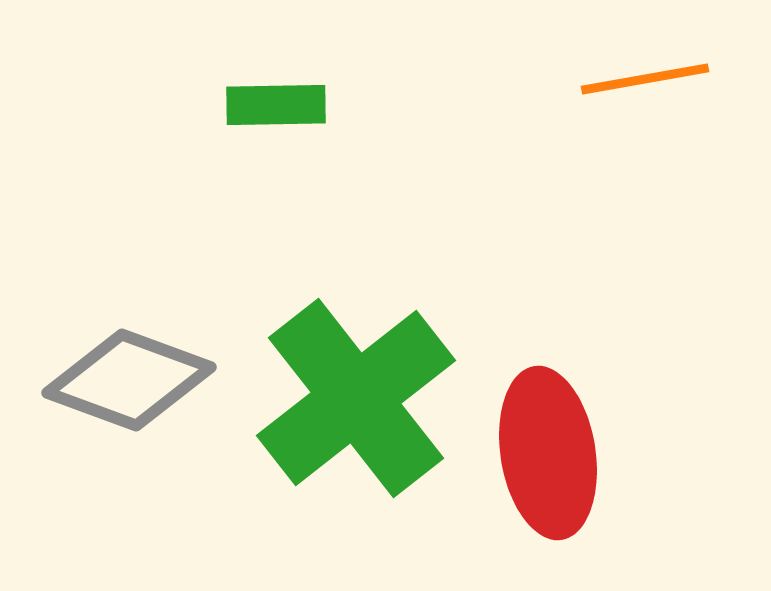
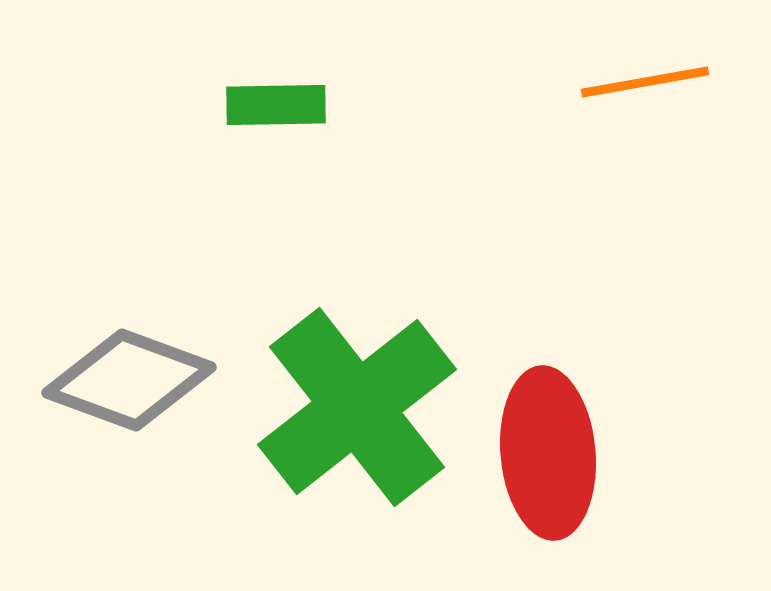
orange line: moved 3 px down
green cross: moved 1 px right, 9 px down
red ellipse: rotated 4 degrees clockwise
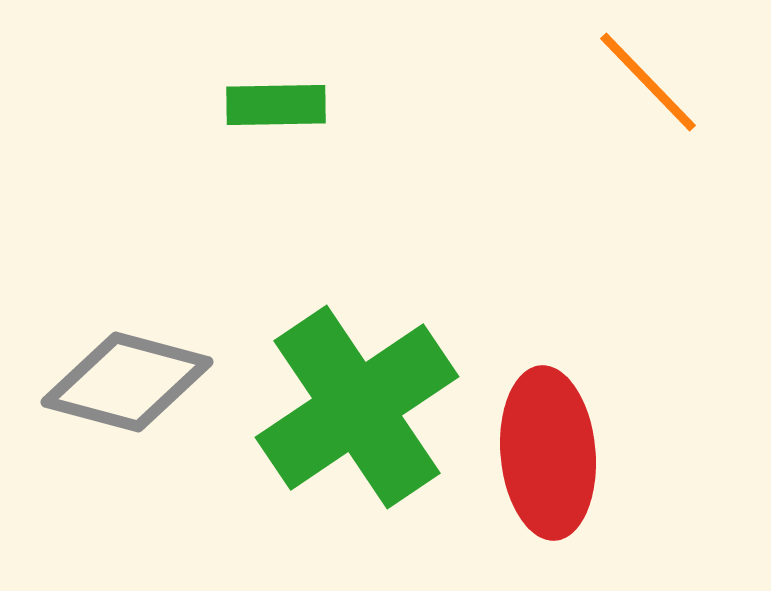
orange line: moved 3 px right; rotated 56 degrees clockwise
gray diamond: moved 2 px left, 2 px down; rotated 5 degrees counterclockwise
green cross: rotated 4 degrees clockwise
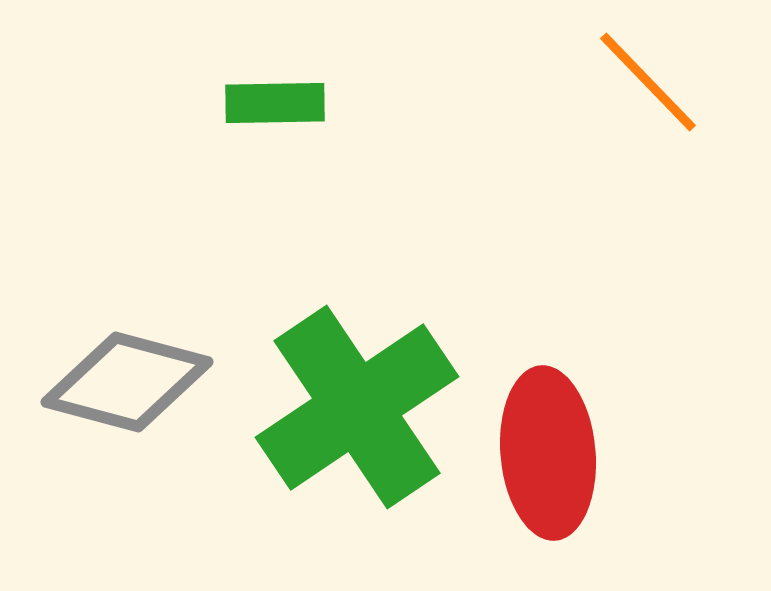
green rectangle: moved 1 px left, 2 px up
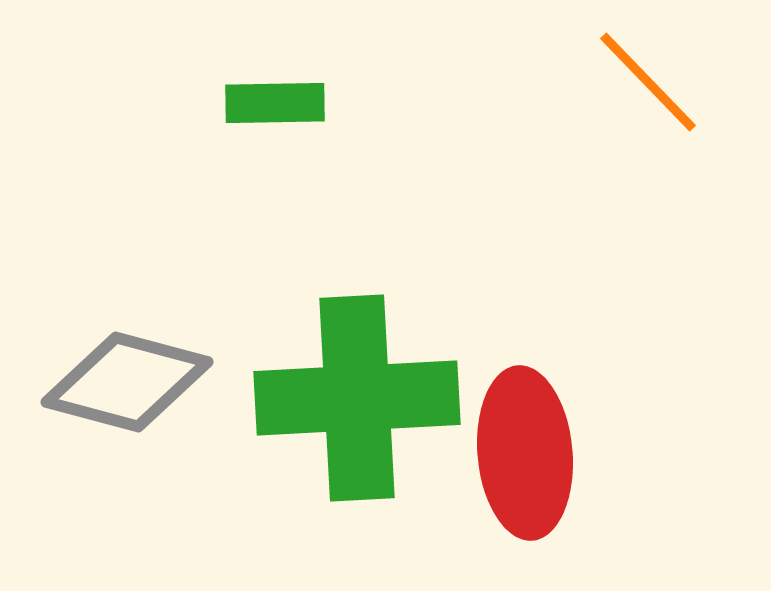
green cross: moved 9 px up; rotated 31 degrees clockwise
red ellipse: moved 23 px left
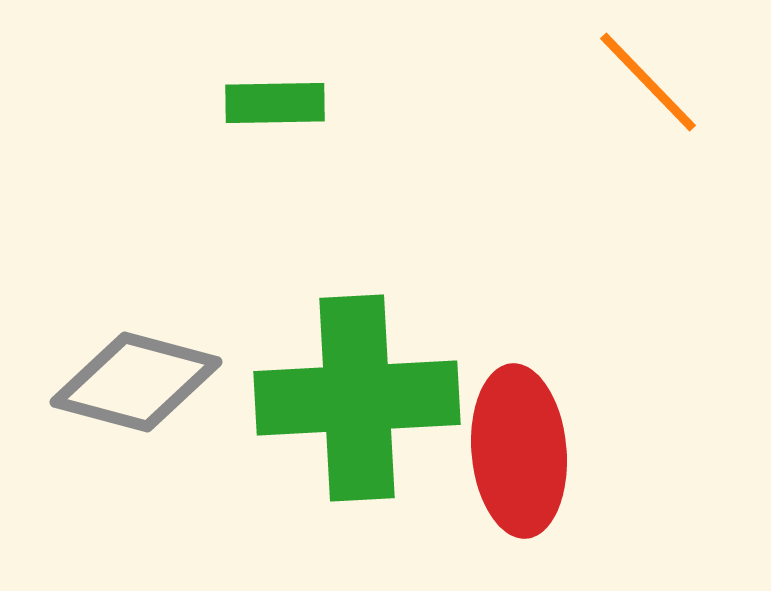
gray diamond: moved 9 px right
red ellipse: moved 6 px left, 2 px up
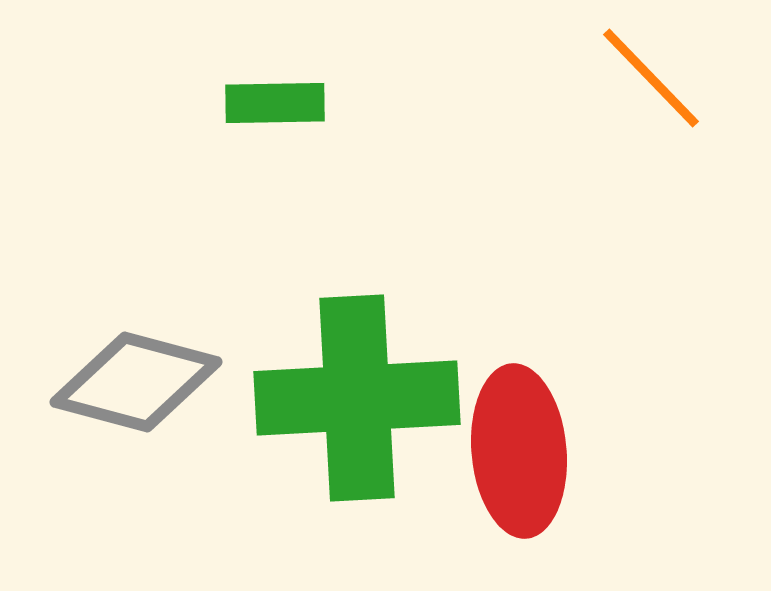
orange line: moved 3 px right, 4 px up
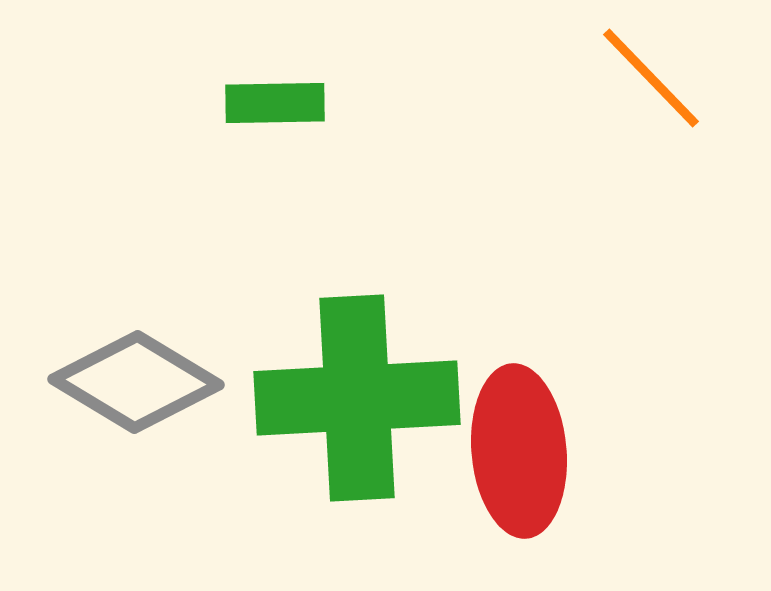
gray diamond: rotated 16 degrees clockwise
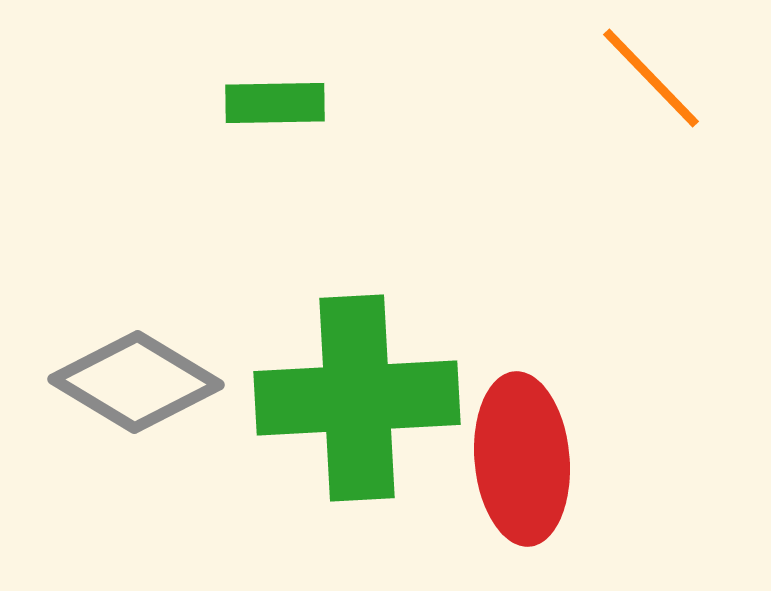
red ellipse: moved 3 px right, 8 px down
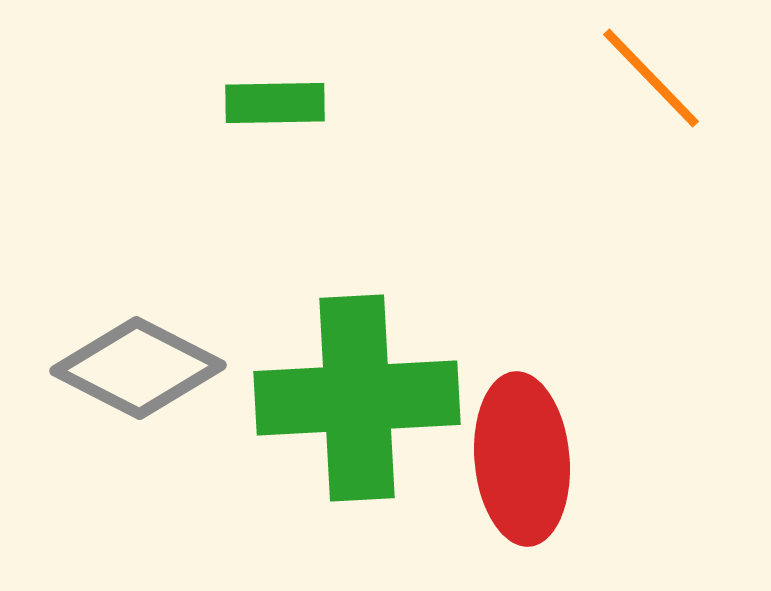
gray diamond: moved 2 px right, 14 px up; rotated 4 degrees counterclockwise
